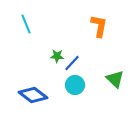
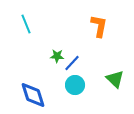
blue diamond: rotated 36 degrees clockwise
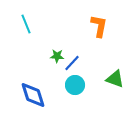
green triangle: rotated 24 degrees counterclockwise
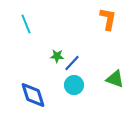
orange L-shape: moved 9 px right, 7 px up
cyan circle: moved 1 px left
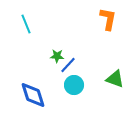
blue line: moved 4 px left, 2 px down
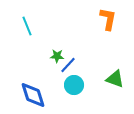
cyan line: moved 1 px right, 2 px down
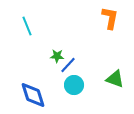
orange L-shape: moved 2 px right, 1 px up
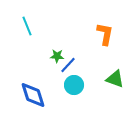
orange L-shape: moved 5 px left, 16 px down
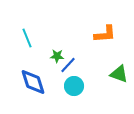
cyan line: moved 12 px down
orange L-shape: rotated 75 degrees clockwise
green triangle: moved 4 px right, 5 px up
cyan circle: moved 1 px down
blue diamond: moved 13 px up
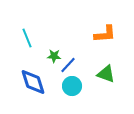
green star: moved 3 px left
green triangle: moved 13 px left
cyan circle: moved 2 px left
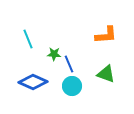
orange L-shape: moved 1 px right, 1 px down
cyan line: moved 1 px right, 1 px down
green star: moved 2 px up
blue line: moved 1 px right, 1 px up; rotated 66 degrees counterclockwise
blue diamond: rotated 48 degrees counterclockwise
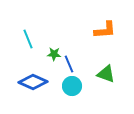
orange L-shape: moved 1 px left, 5 px up
